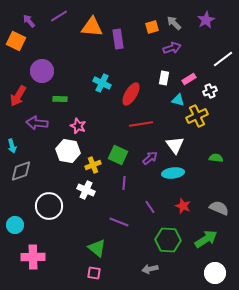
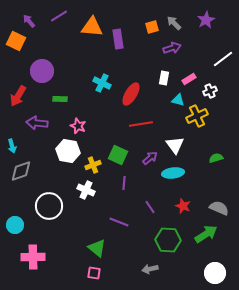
green semicircle at (216, 158): rotated 24 degrees counterclockwise
green arrow at (206, 239): moved 5 px up
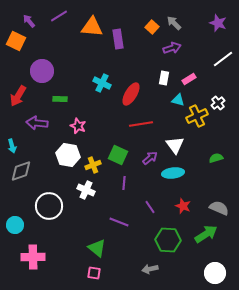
purple star at (206, 20): moved 12 px right, 3 px down; rotated 24 degrees counterclockwise
orange square at (152, 27): rotated 32 degrees counterclockwise
white cross at (210, 91): moved 8 px right, 12 px down; rotated 16 degrees counterclockwise
white hexagon at (68, 151): moved 4 px down
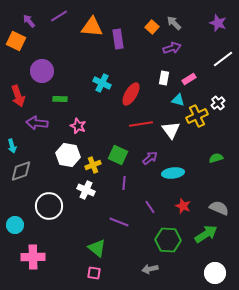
red arrow at (18, 96): rotated 50 degrees counterclockwise
white triangle at (175, 145): moved 4 px left, 15 px up
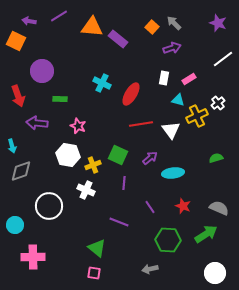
purple arrow at (29, 21): rotated 40 degrees counterclockwise
purple rectangle at (118, 39): rotated 42 degrees counterclockwise
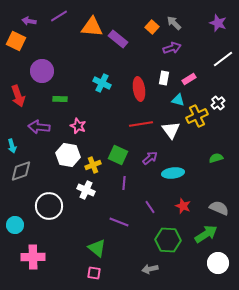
red ellipse at (131, 94): moved 8 px right, 5 px up; rotated 40 degrees counterclockwise
purple arrow at (37, 123): moved 2 px right, 4 px down
white circle at (215, 273): moved 3 px right, 10 px up
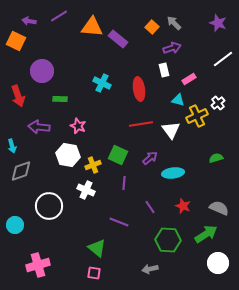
white rectangle at (164, 78): moved 8 px up; rotated 24 degrees counterclockwise
pink cross at (33, 257): moved 5 px right, 8 px down; rotated 15 degrees counterclockwise
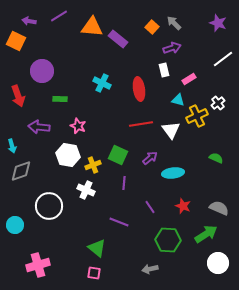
green semicircle at (216, 158): rotated 40 degrees clockwise
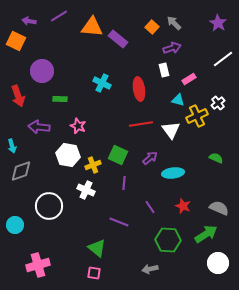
purple star at (218, 23): rotated 12 degrees clockwise
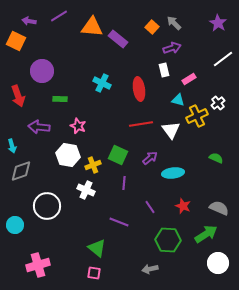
white circle at (49, 206): moved 2 px left
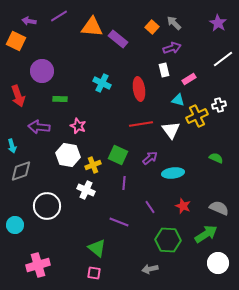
white cross at (218, 103): moved 1 px right, 2 px down; rotated 24 degrees clockwise
